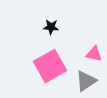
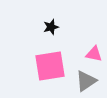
black star: rotated 21 degrees counterclockwise
pink square: rotated 20 degrees clockwise
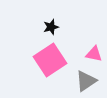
pink square: moved 6 px up; rotated 24 degrees counterclockwise
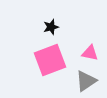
pink triangle: moved 4 px left, 1 px up
pink square: rotated 12 degrees clockwise
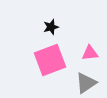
pink triangle: rotated 18 degrees counterclockwise
gray triangle: moved 2 px down
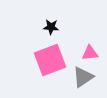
black star: rotated 21 degrees clockwise
gray triangle: moved 3 px left, 6 px up
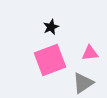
black star: rotated 28 degrees counterclockwise
gray triangle: moved 6 px down
